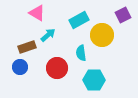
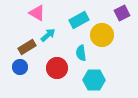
purple square: moved 1 px left, 2 px up
brown rectangle: rotated 12 degrees counterclockwise
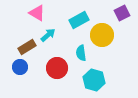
cyan hexagon: rotated 15 degrees clockwise
